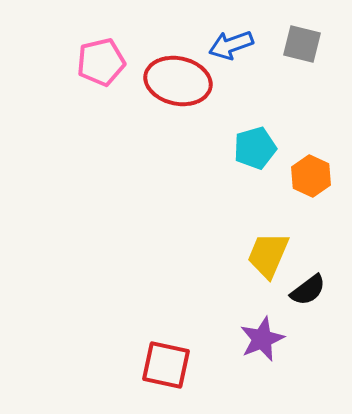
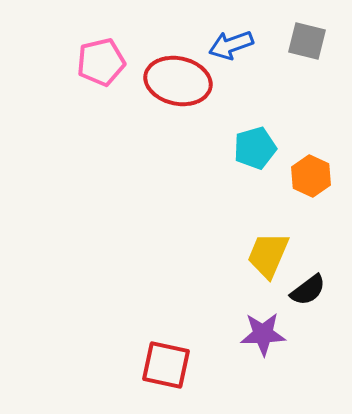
gray square: moved 5 px right, 3 px up
purple star: moved 1 px right, 5 px up; rotated 21 degrees clockwise
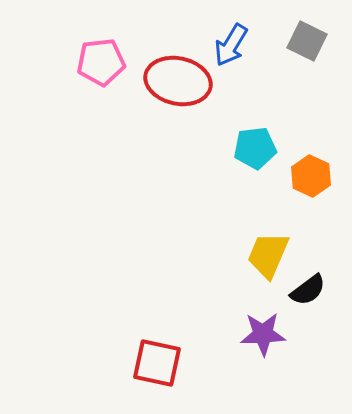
gray square: rotated 12 degrees clockwise
blue arrow: rotated 39 degrees counterclockwise
pink pentagon: rotated 6 degrees clockwise
cyan pentagon: rotated 9 degrees clockwise
red square: moved 9 px left, 2 px up
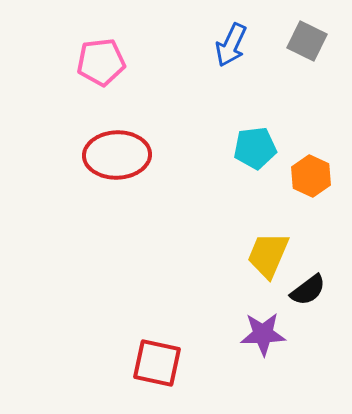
blue arrow: rotated 6 degrees counterclockwise
red ellipse: moved 61 px left, 74 px down; rotated 14 degrees counterclockwise
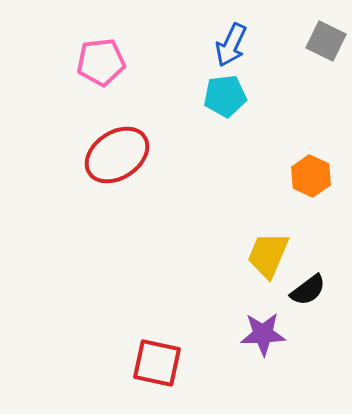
gray square: moved 19 px right
cyan pentagon: moved 30 px left, 52 px up
red ellipse: rotated 32 degrees counterclockwise
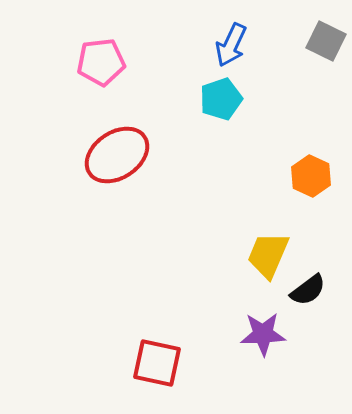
cyan pentagon: moved 4 px left, 3 px down; rotated 12 degrees counterclockwise
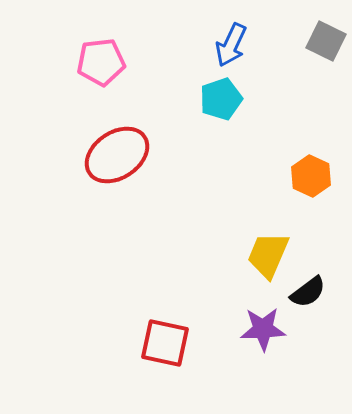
black semicircle: moved 2 px down
purple star: moved 5 px up
red square: moved 8 px right, 20 px up
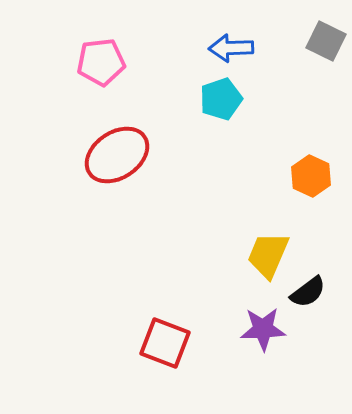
blue arrow: moved 3 px down; rotated 63 degrees clockwise
red square: rotated 9 degrees clockwise
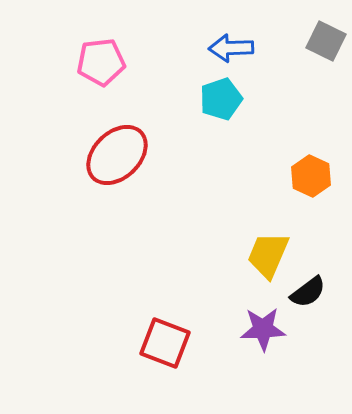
red ellipse: rotated 10 degrees counterclockwise
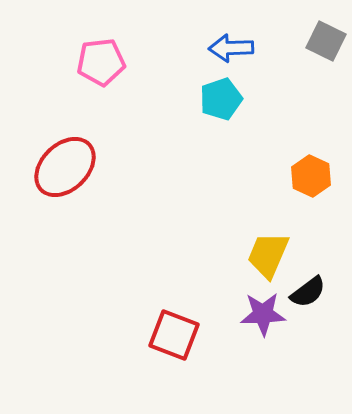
red ellipse: moved 52 px left, 12 px down
purple star: moved 15 px up
red square: moved 9 px right, 8 px up
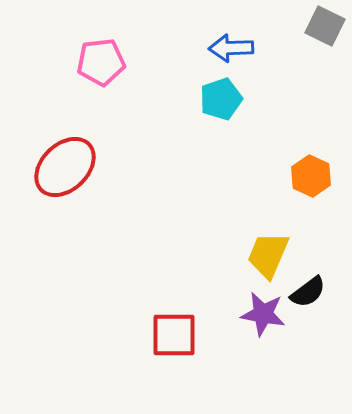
gray square: moved 1 px left, 15 px up
purple star: rotated 12 degrees clockwise
red square: rotated 21 degrees counterclockwise
